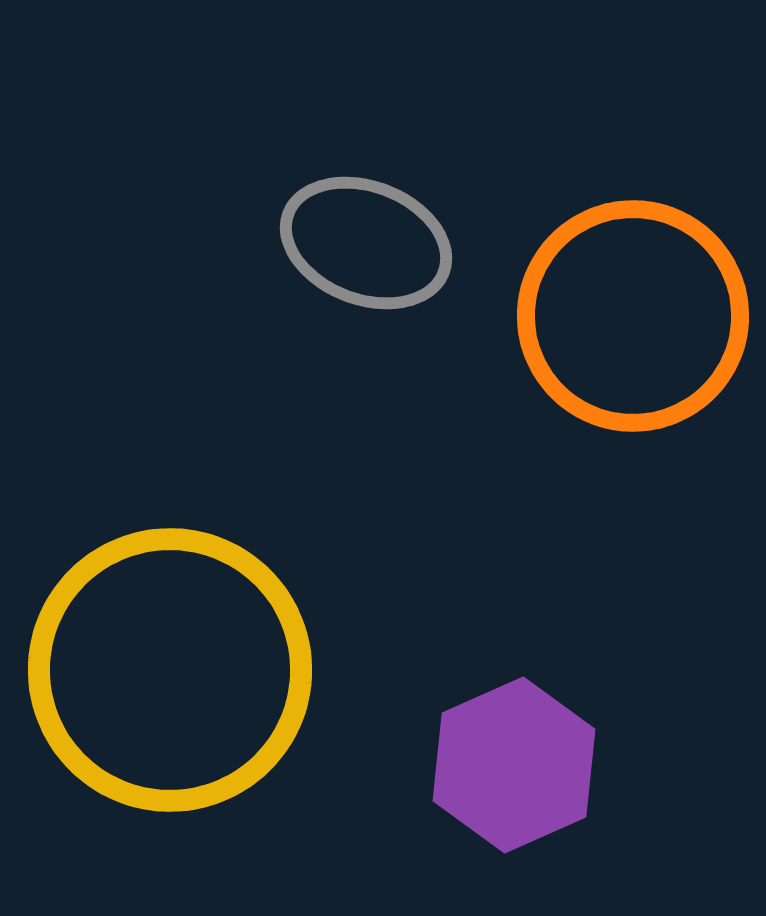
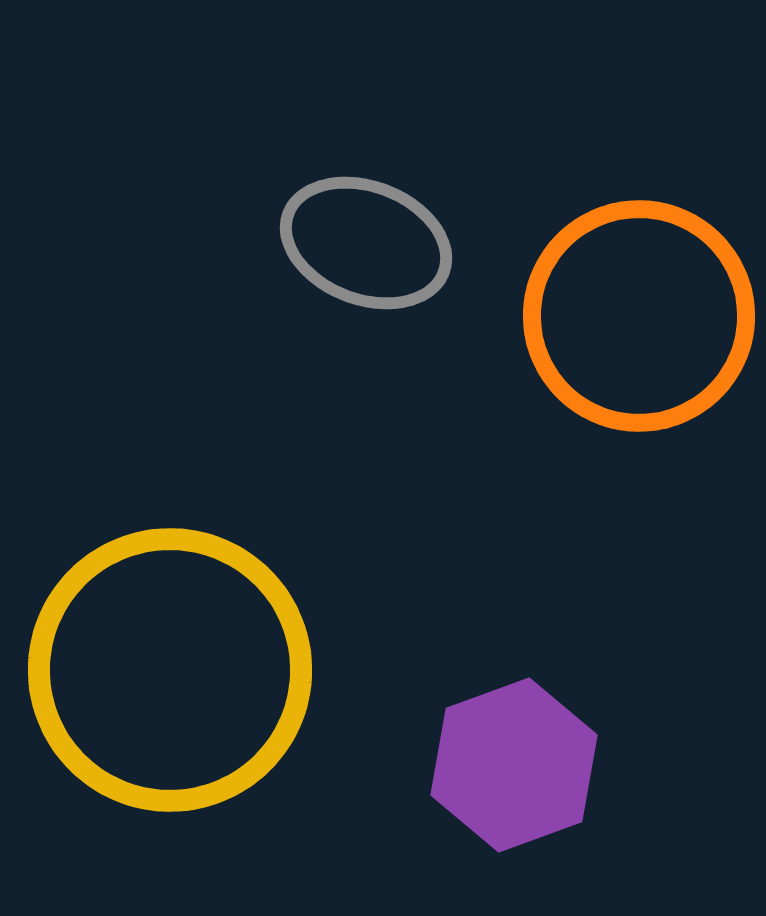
orange circle: moved 6 px right
purple hexagon: rotated 4 degrees clockwise
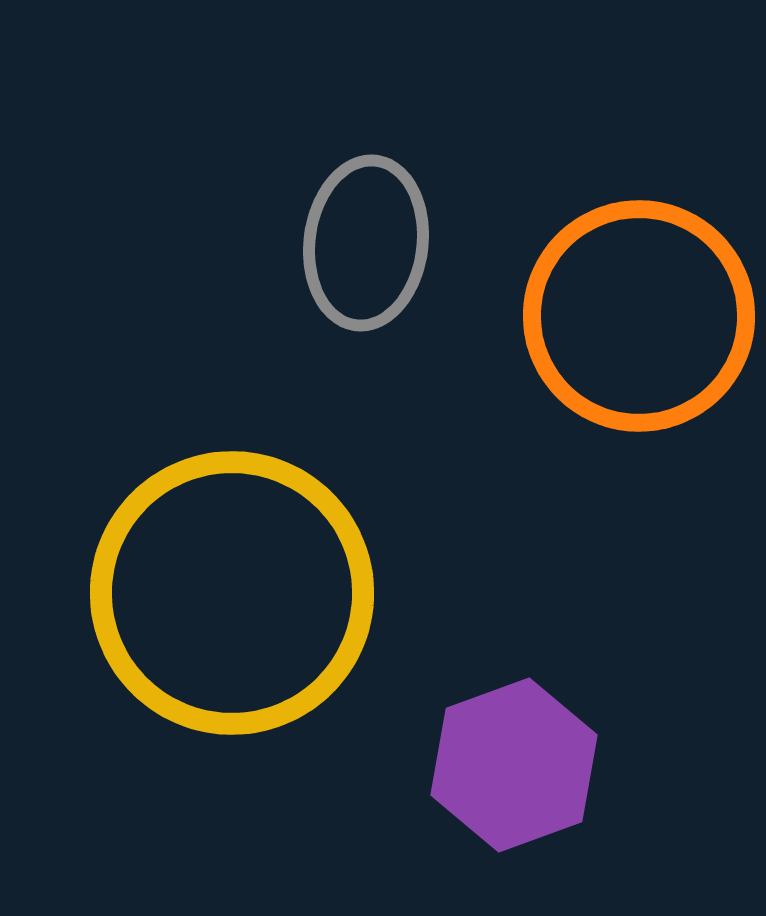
gray ellipse: rotated 76 degrees clockwise
yellow circle: moved 62 px right, 77 px up
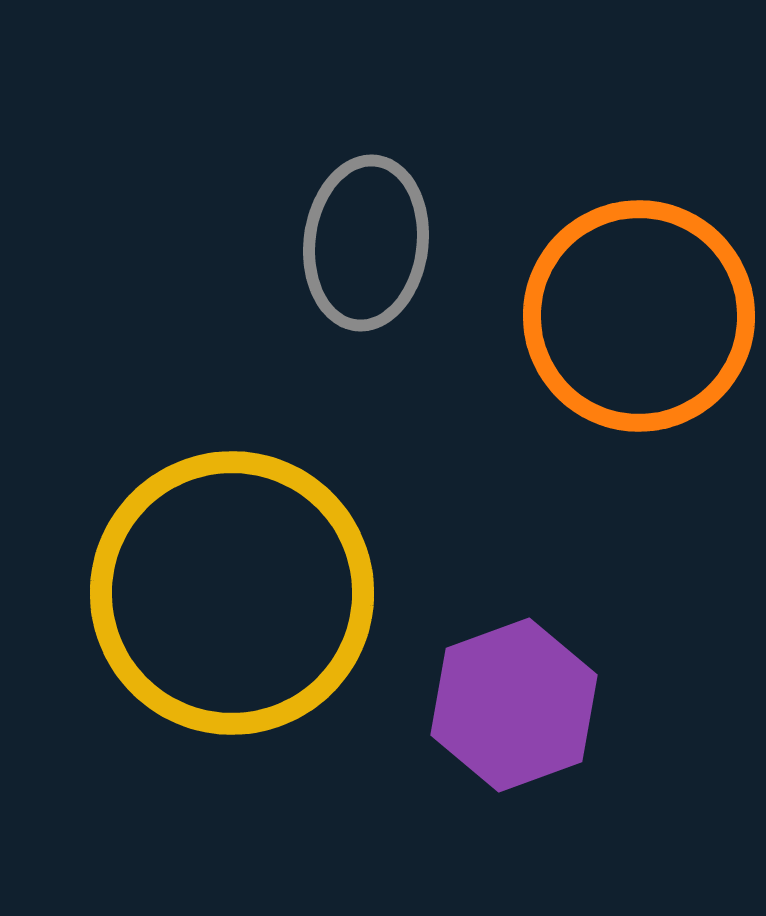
purple hexagon: moved 60 px up
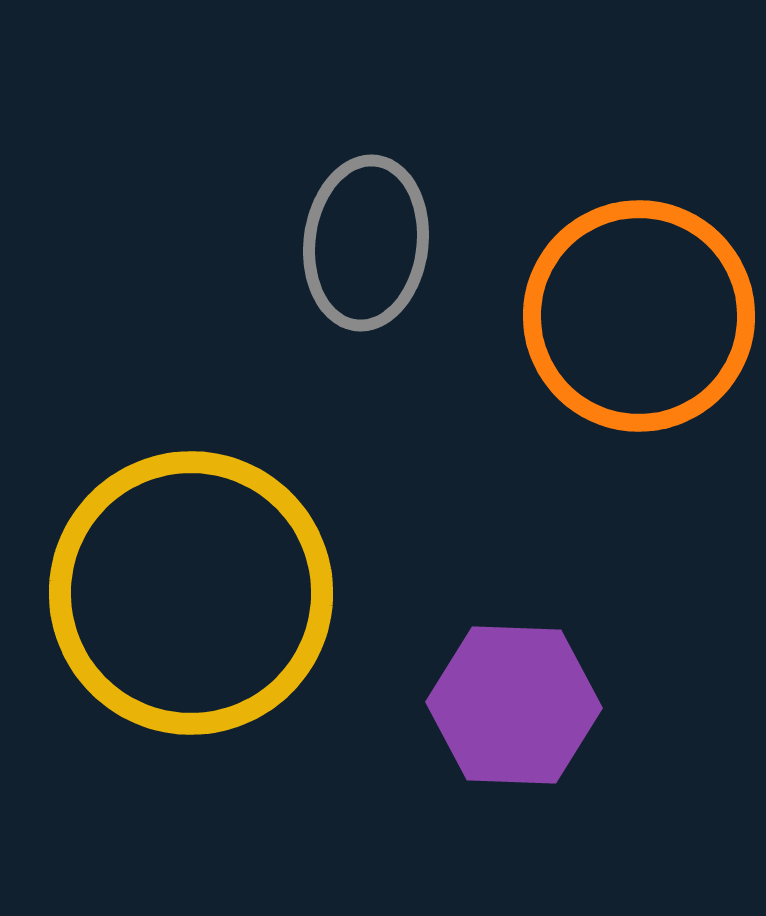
yellow circle: moved 41 px left
purple hexagon: rotated 22 degrees clockwise
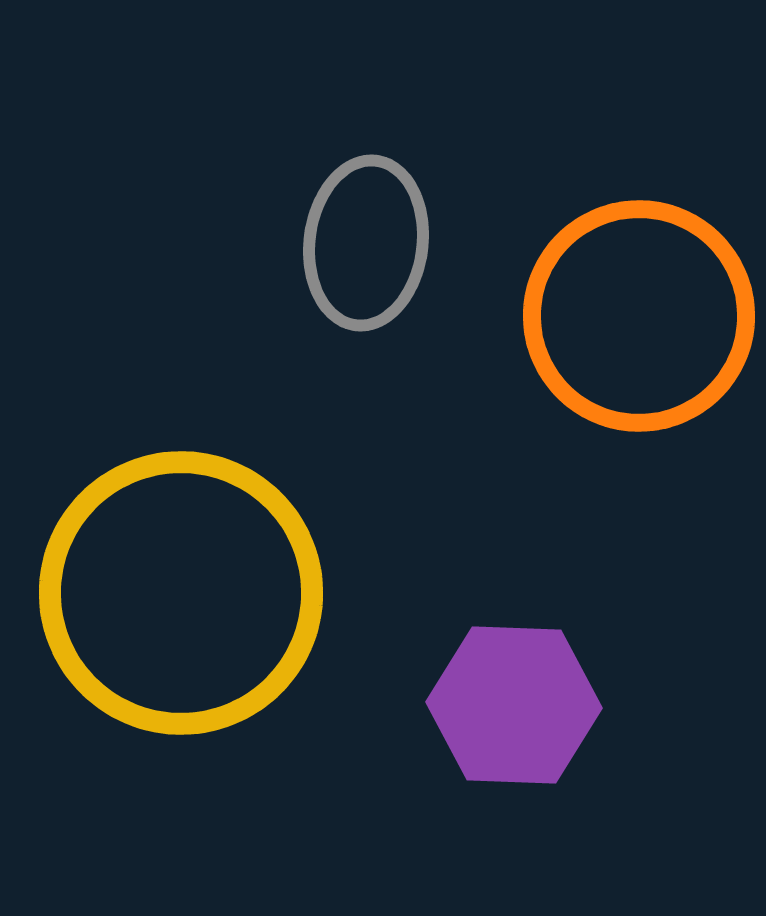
yellow circle: moved 10 px left
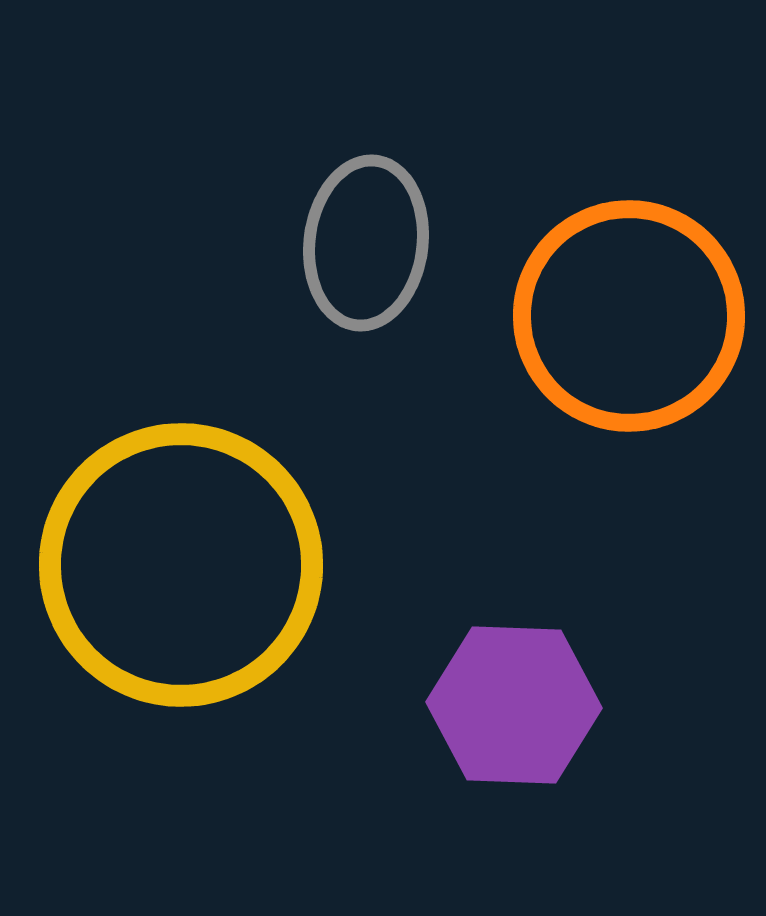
orange circle: moved 10 px left
yellow circle: moved 28 px up
